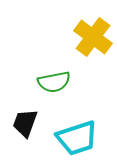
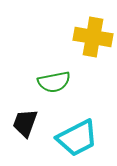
yellow cross: rotated 27 degrees counterclockwise
cyan trapezoid: rotated 9 degrees counterclockwise
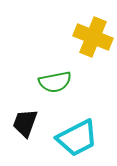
yellow cross: rotated 12 degrees clockwise
green semicircle: moved 1 px right
